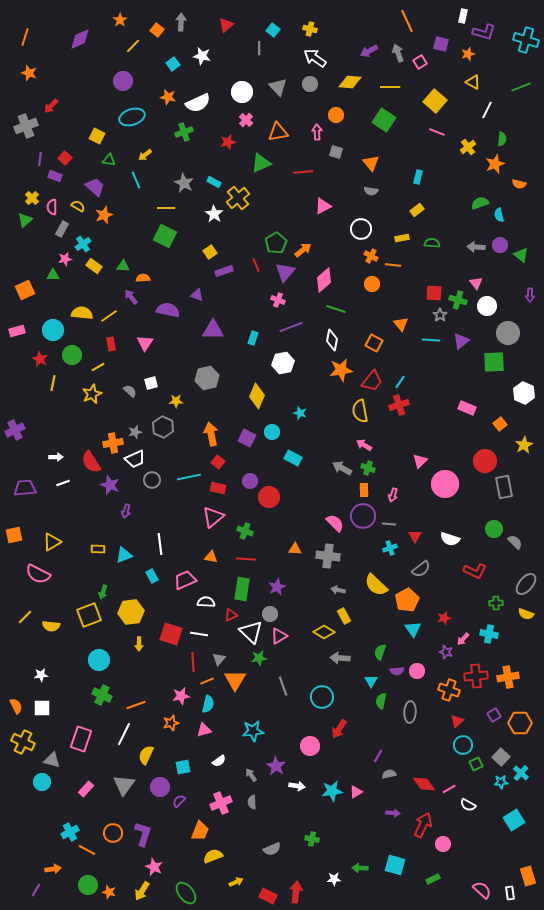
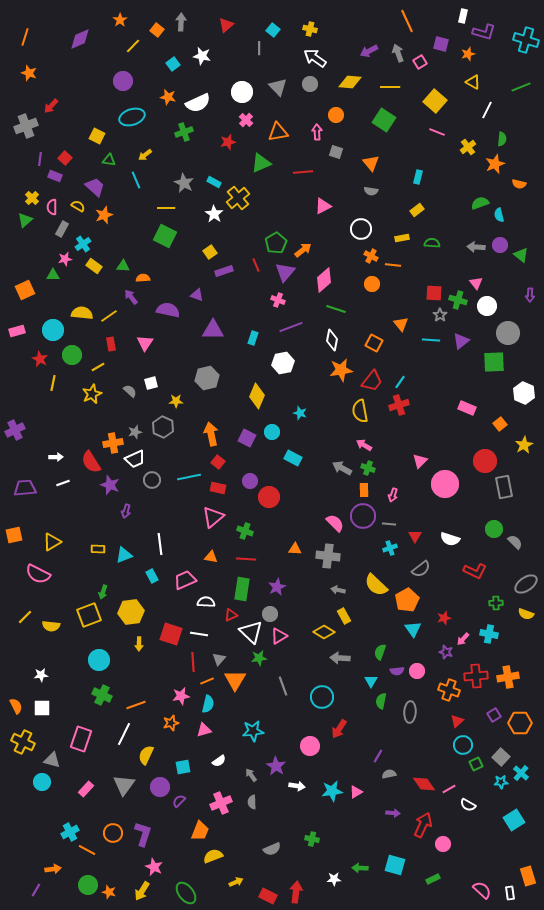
gray ellipse at (526, 584): rotated 15 degrees clockwise
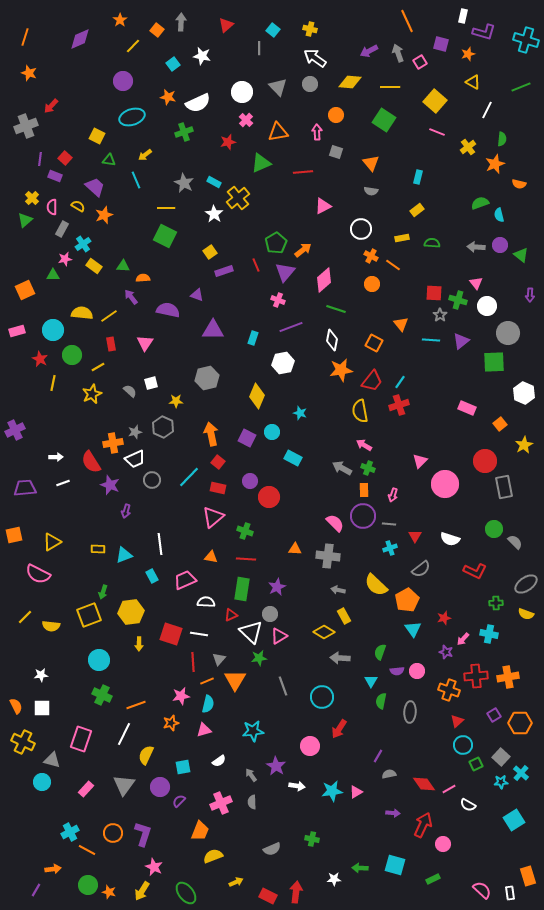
orange line at (393, 265): rotated 28 degrees clockwise
cyan line at (189, 477): rotated 35 degrees counterclockwise
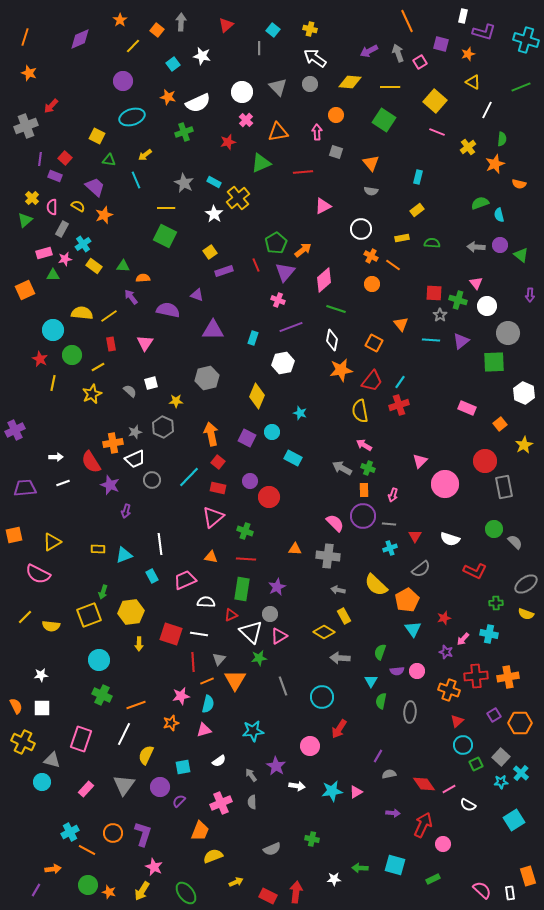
pink rectangle at (17, 331): moved 27 px right, 78 px up
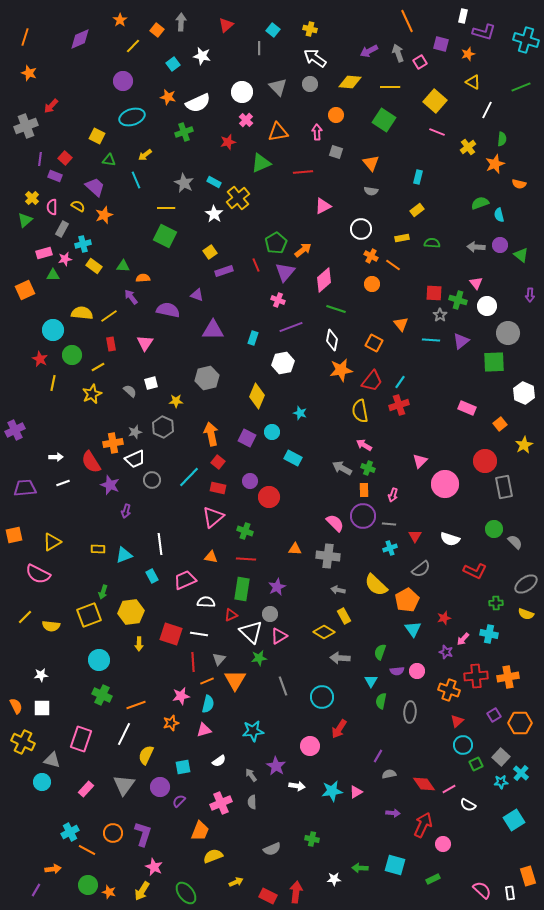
cyan cross at (83, 244): rotated 21 degrees clockwise
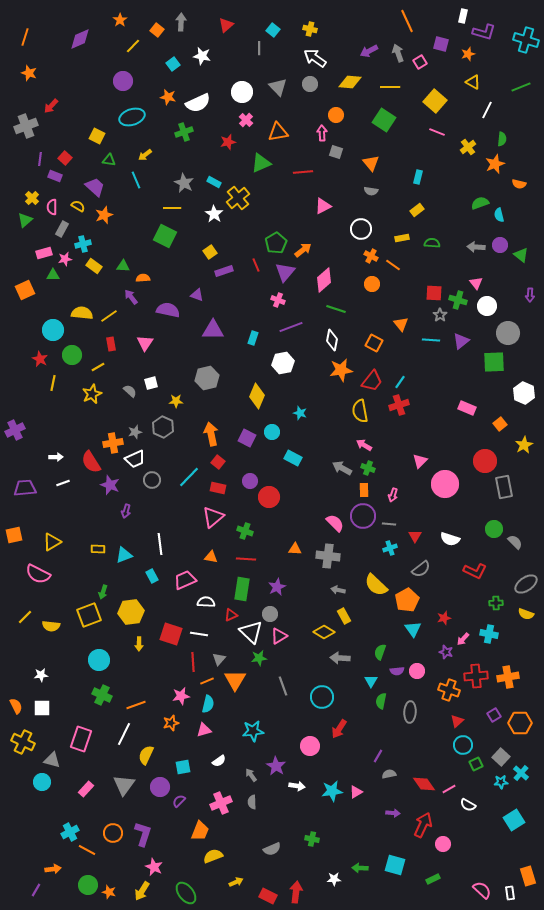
pink arrow at (317, 132): moved 5 px right, 1 px down
yellow line at (166, 208): moved 6 px right
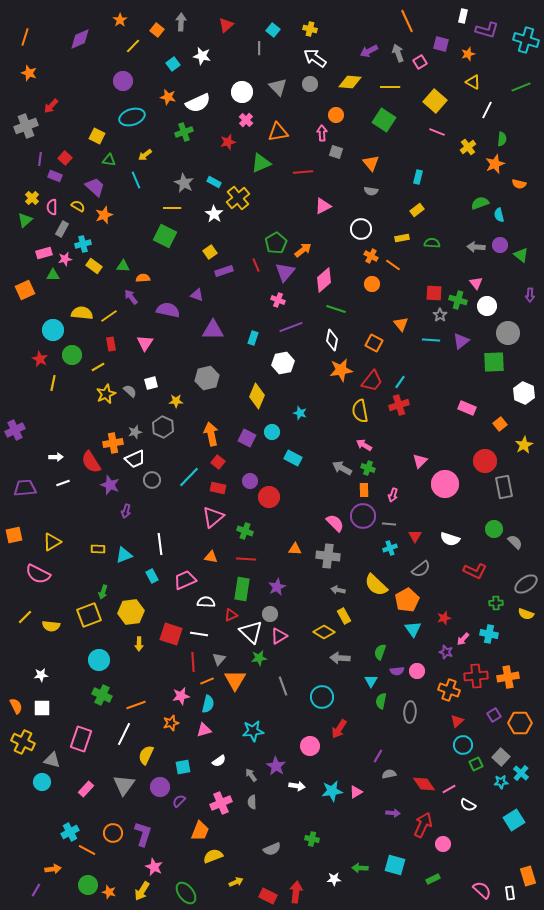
purple L-shape at (484, 32): moved 3 px right, 2 px up
yellow star at (92, 394): moved 14 px right
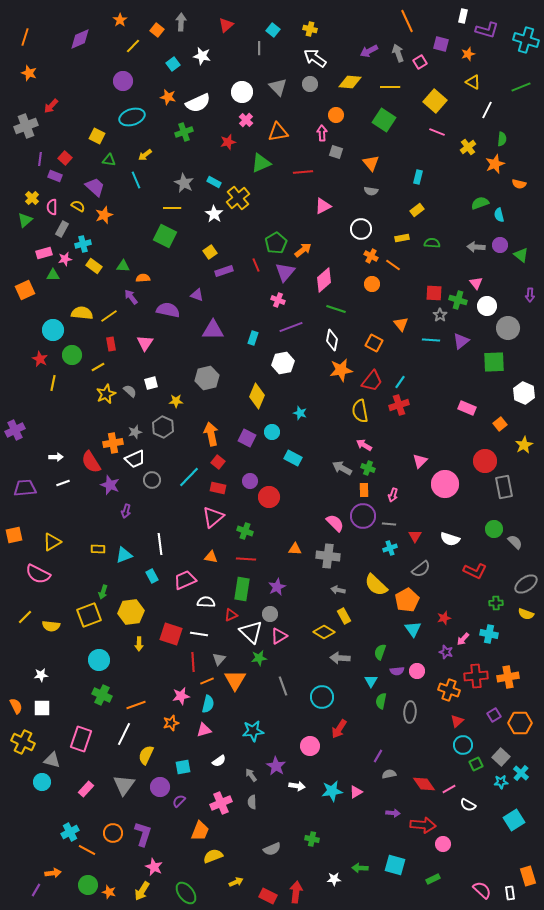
gray circle at (508, 333): moved 5 px up
red arrow at (423, 825): rotated 70 degrees clockwise
orange arrow at (53, 869): moved 4 px down
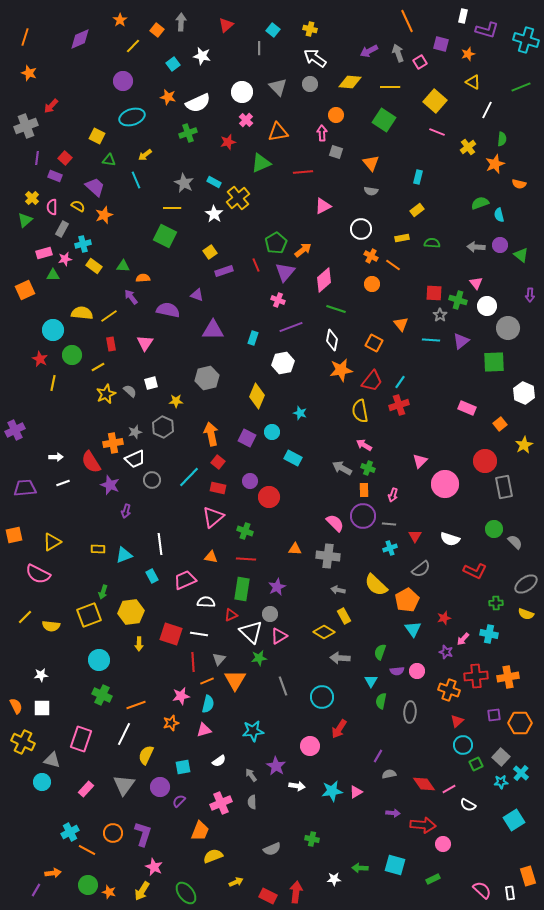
green cross at (184, 132): moved 4 px right, 1 px down
purple line at (40, 159): moved 3 px left, 1 px up
purple square at (494, 715): rotated 24 degrees clockwise
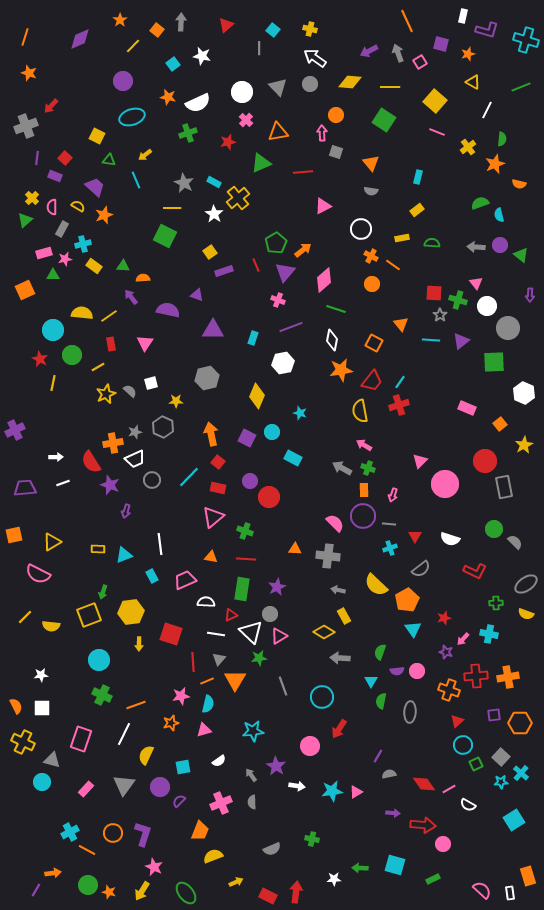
white line at (199, 634): moved 17 px right
